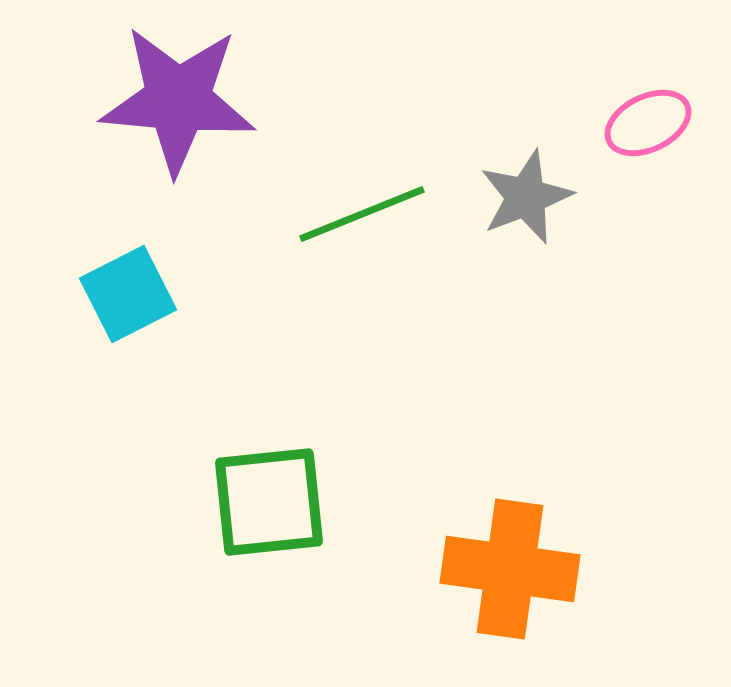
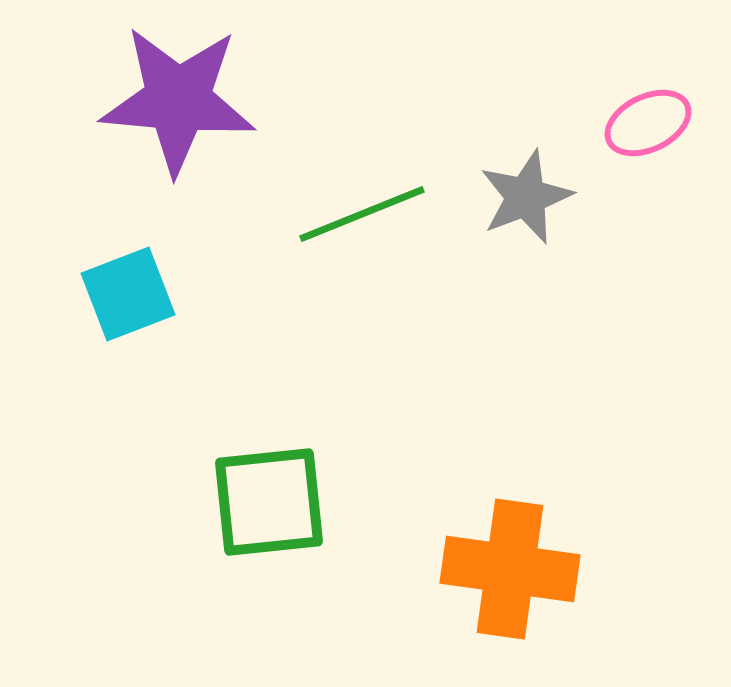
cyan square: rotated 6 degrees clockwise
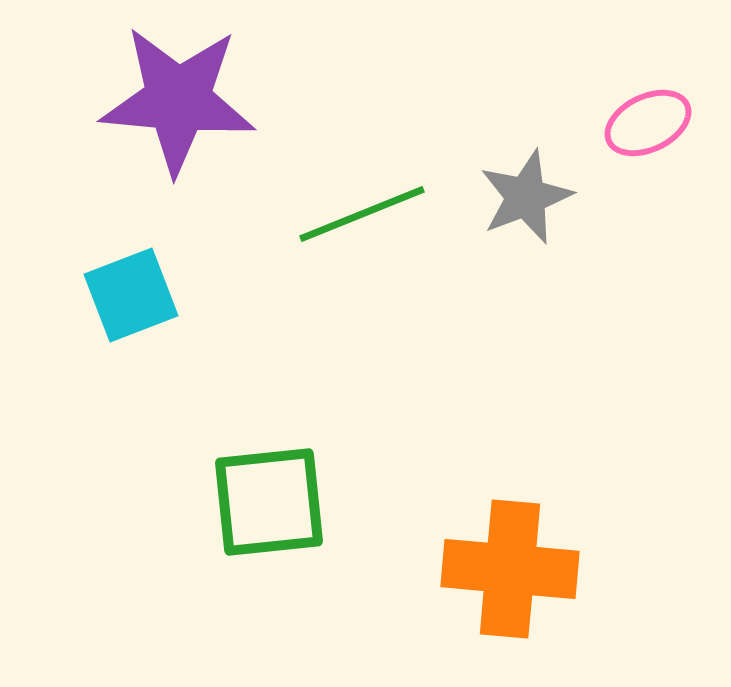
cyan square: moved 3 px right, 1 px down
orange cross: rotated 3 degrees counterclockwise
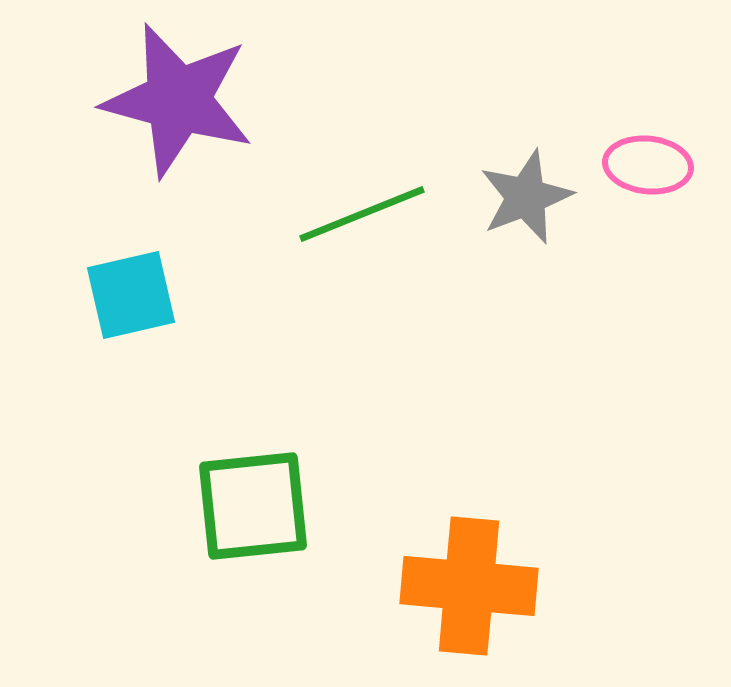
purple star: rotated 10 degrees clockwise
pink ellipse: moved 42 px down; rotated 32 degrees clockwise
cyan square: rotated 8 degrees clockwise
green square: moved 16 px left, 4 px down
orange cross: moved 41 px left, 17 px down
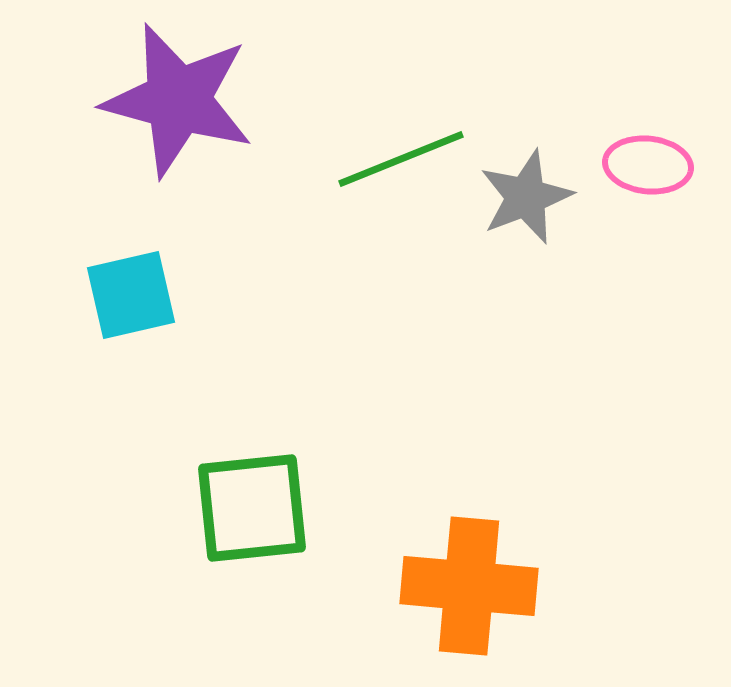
green line: moved 39 px right, 55 px up
green square: moved 1 px left, 2 px down
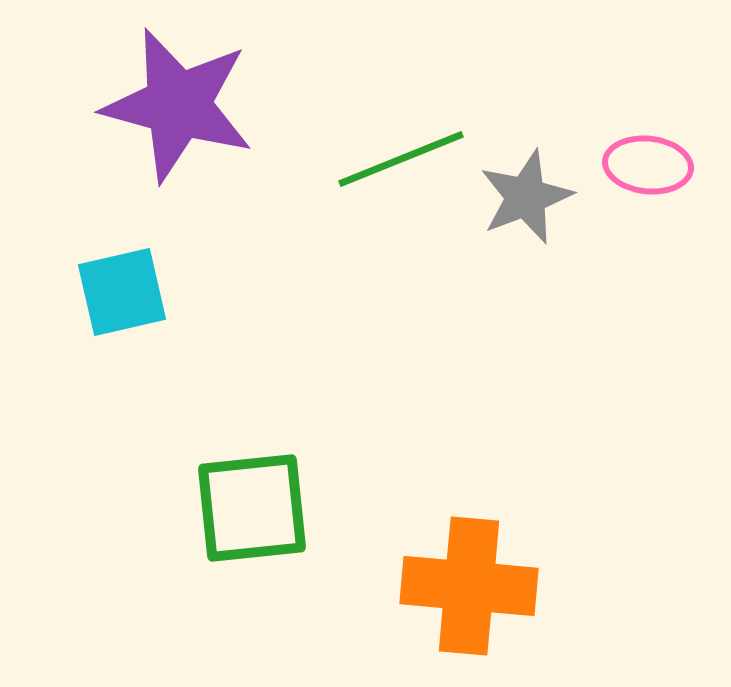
purple star: moved 5 px down
cyan square: moved 9 px left, 3 px up
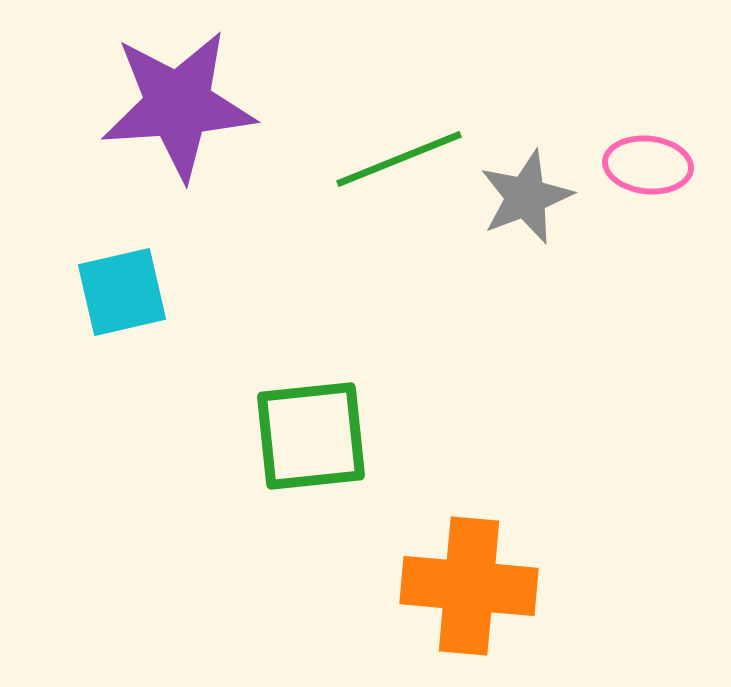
purple star: rotated 19 degrees counterclockwise
green line: moved 2 px left
green square: moved 59 px right, 72 px up
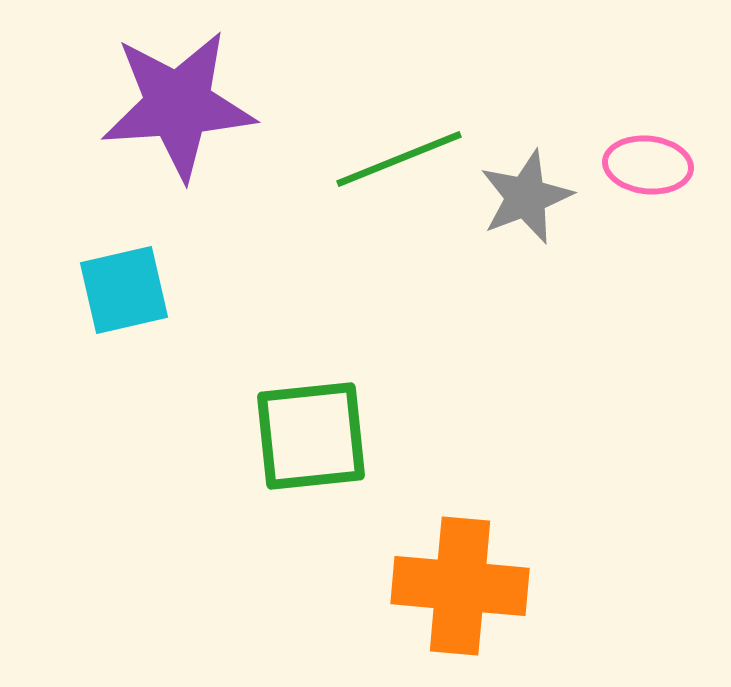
cyan square: moved 2 px right, 2 px up
orange cross: moved 9 px left
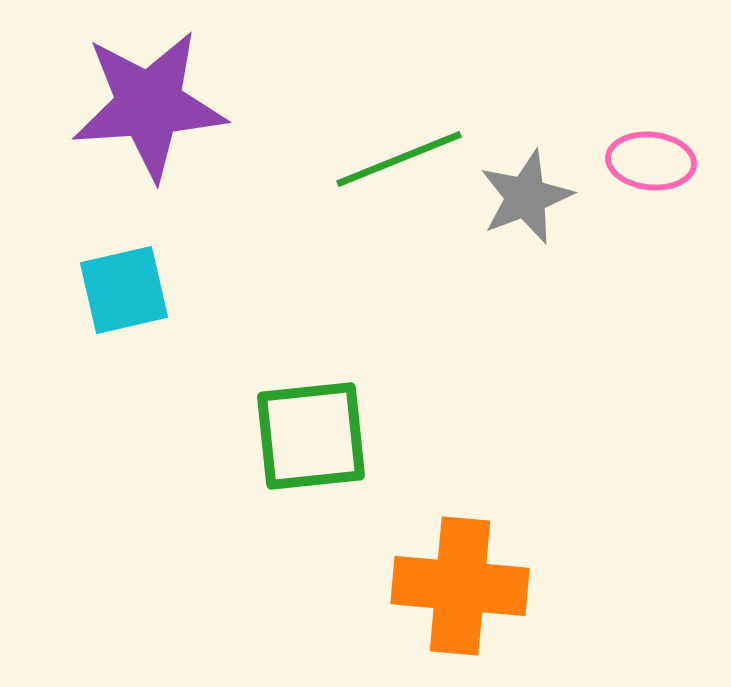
purple star: moved 29 px left
pink ellipse: moved 3 px right, 4 px up
